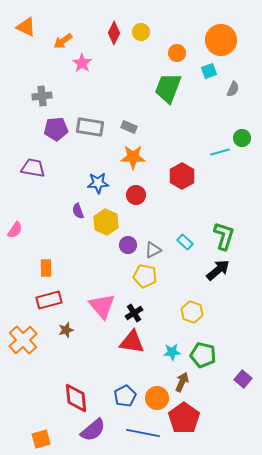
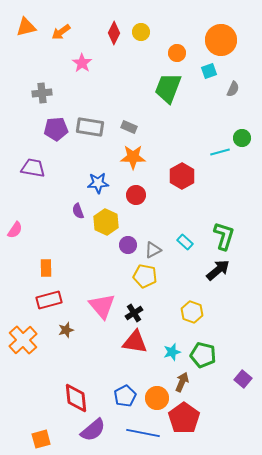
orange triangle at (26, 27): rotated 40 degrees counterclockwise
orange arrow at (63, 41): moved 2 px left, 9 px up
gray cross at (42, 96): moved 3 px up
red triangle at (132, 342): moved 3 px right
cyan star at (172, 352): rotated 12 degrees counterclockwise
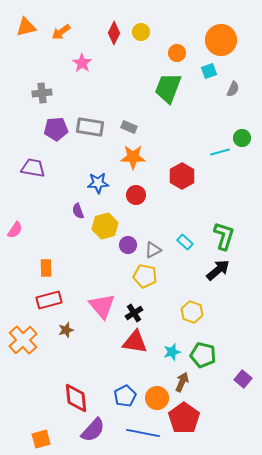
yellow hexagon at (106, 222): moved 1 px left, 4 px down; rotated 20 degrees clockwise
purple semicircle at (93, 430): rotated 8 degrees counterclockwise
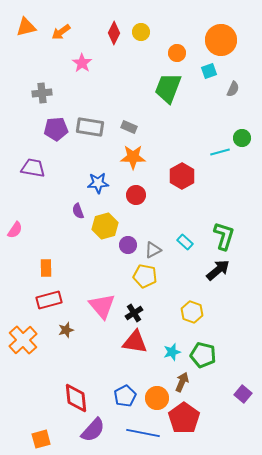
purple square at (243, 379): moved 15 px down
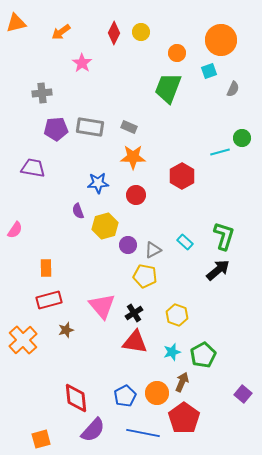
orange triangle at (26, 27): moved 10 px left, 4 px up
yellow hexagon at (192, 312): moved 15 px left, 3 px down
green pentagon at (203, 355): rotated 30 degrees clockwise
orange circle at (157, 398): moved 5 px up
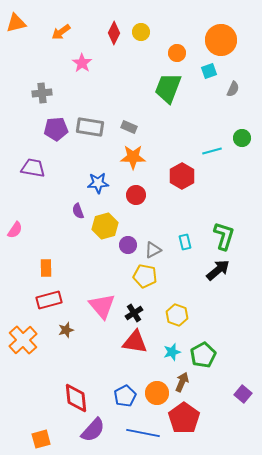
cyan line at (220, 152): moved 8 px left, 1 px up
cyan rectangle at (185, 242): rotated 35 degrees clockwise
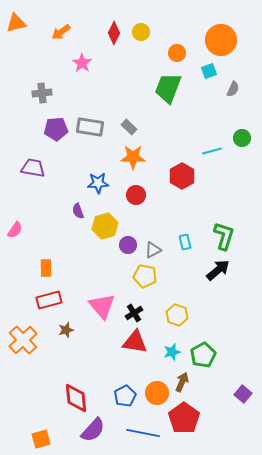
gray rectangle at (129, 127): rotated 21 degrees clockwise
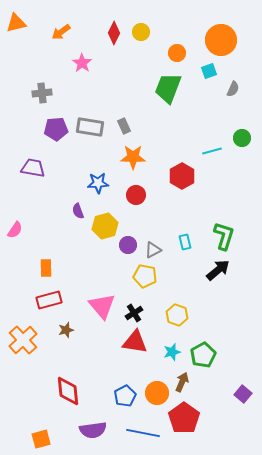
gray rectangle at (129, 127): moved 5 px left, 1 px up; rotated 21 degrees clockwise
red diamond at (76, 398): moved 8 px left, 7 px up
purple semicircle at (93, 430): rotated 40 degrees clockwise
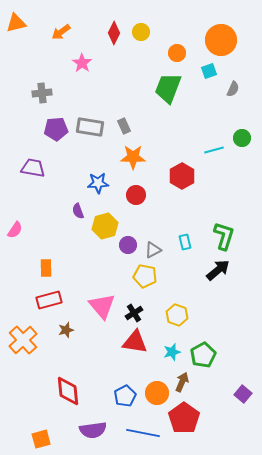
cyan line at (212, 151): moved 2 px right, 1 px up
